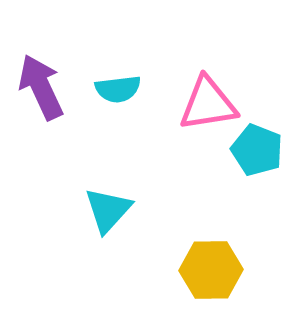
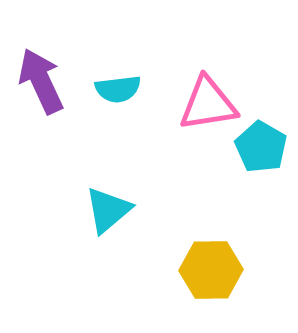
purple arrow: moved 6 px up
cyan pentagon: moved 4 px right, 3 px up; rotated 9 degrees clockwise
cyan triangle: rotated 8 degrees clockwise
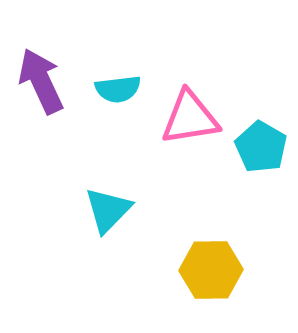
pink triangle: moved 18 px left, 14 px down
cyan triangle: rotated 6 degrees counterclockwise
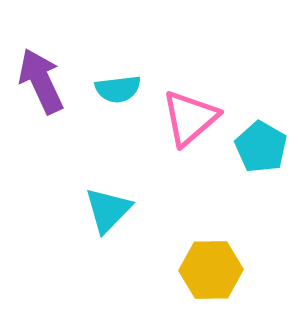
pink triangle: rotated 32 degrees counterclockwise
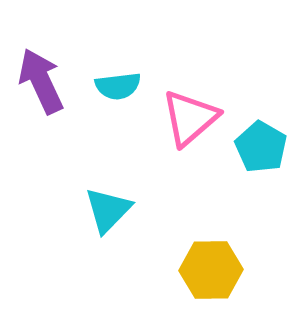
cyan semicircle: moved 3 px up
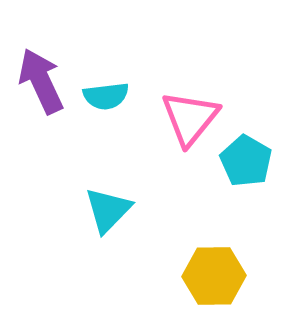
cyan semicircle: moved 12 px left, 10 px down
pink triangle: rotated 10 degrees counterclockwise
cyan pentagon: moved 15 px left, 14 px down
yellow hexagon: moved 3 px right, 6 px down
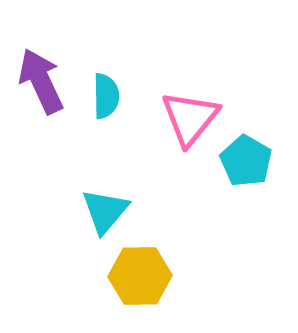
cyan semicircle: rotated 84 degrees counterclockwise
cyan triangle: moved 3 px left, 1 px down; rotated 4 degrees counterclockwise
yellow hexagon: moved 74 px left
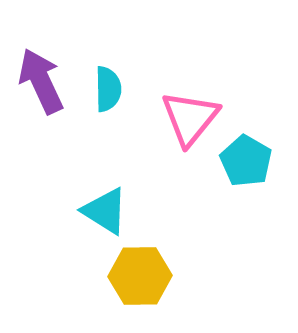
cyan semicircle: moved 2 px right, 7 px up
cyan triangle: rotated 38 degrees counterclockwise
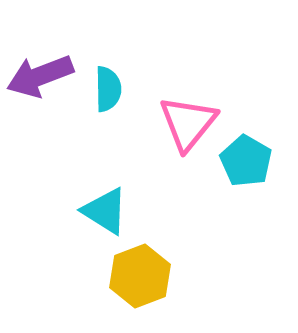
purple arrow: moved 1 px left, 5 px up; rotated 86 degrees counterclockwise
pink triangle: moved 2 px left, 5 px down
yellow hexagon: rotated 20 degrees counterclockwise
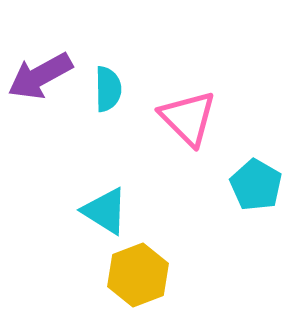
purple arrow: rotated 8 degrees counterclockwise
pink triangle: moved 5 px up; rotated 24 degrees counterclockwise
cyan pentagon: moved 10 px right, 24 px down
yellow hexagon: moved 2 px left, 1 px up
